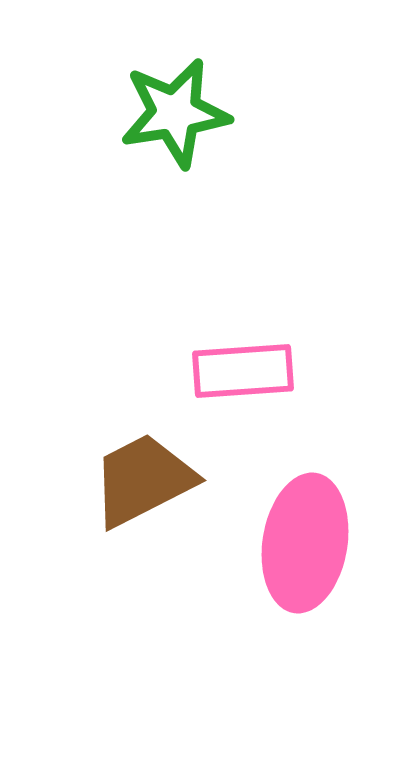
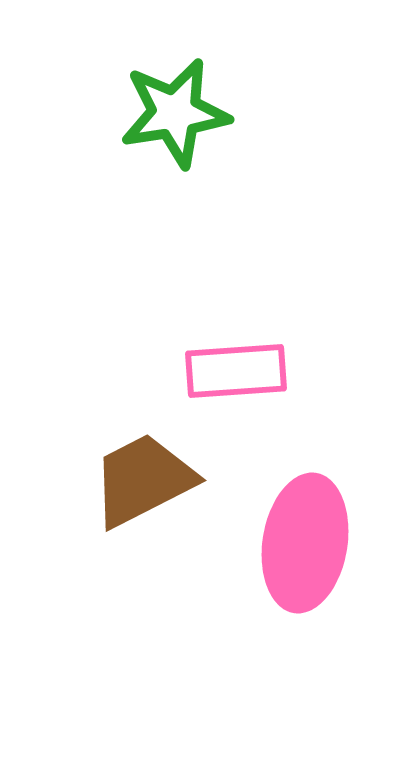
pink rectangle: moved 7 px left
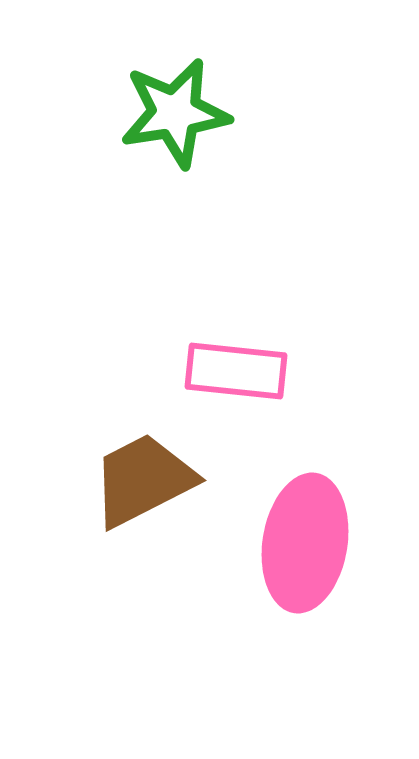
pink rectangle: rotated 10 degrees clockwise
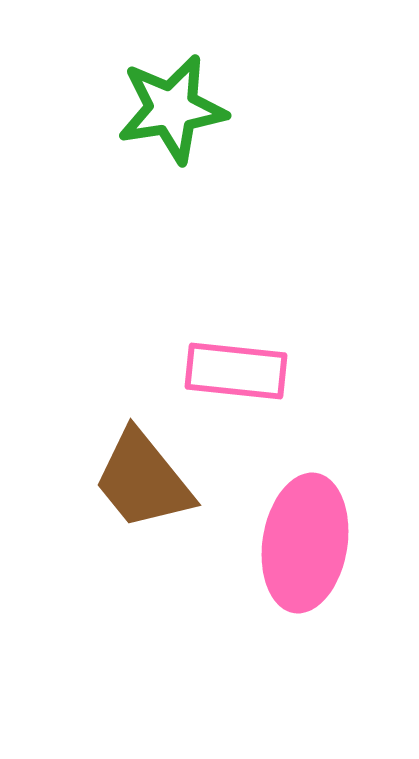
green star: moved 3 px left, 4 px up
brown trapezoid: rotated 102 degrees counterclockwise
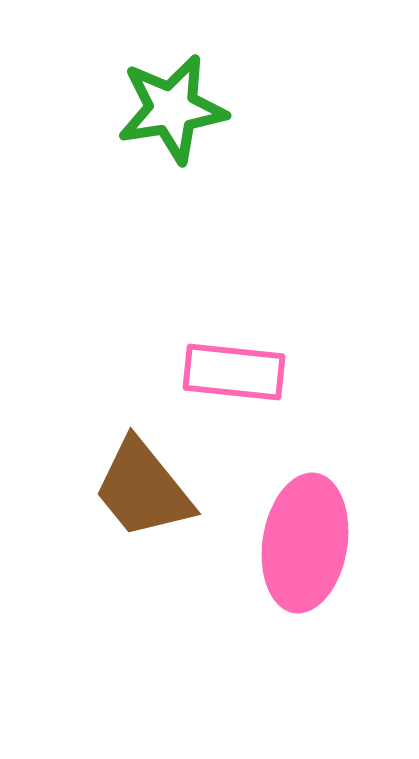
pink rectangle: moved 2 px left, 1 px down
brown trapezoid: moved 9 px down
